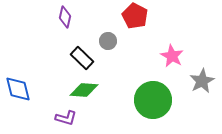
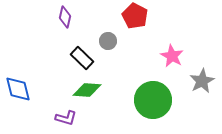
green diamond: moved 3 px right
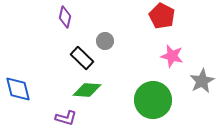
red pentagon: moved 27 px right
gray circle: moved 3 px left
pink star: rotated 15 degrees counterclockwise
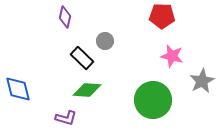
red pentagon: rotated 25 degrees counterclockwise
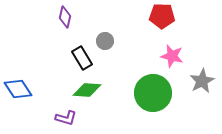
black rectangle: rotated 15 degrees clockwise
blue diamond: rotated 20 degrees counterclockwise
green circle: moved 7 px up
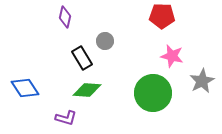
blue diamond: moved 7 px right, 1 px up
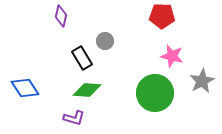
purple diamond: moved 4 px left, 1 px up
green circle: moved 2 px right
purple L-shape: moved 8 px right
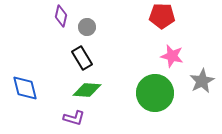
gray circle: moved 18 px left, 14 px up
blue diamond: rotated 20 degrees clockwise
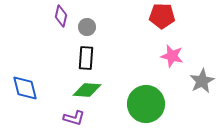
black rectangle: moved 4 px right; rotated 35 degrees clockwise
green circle: moved 9 px left, 11 px down
